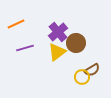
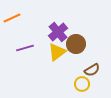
orange line: moved 4 px left, 6 px up
brown circle: moved 1 px down
yellow circle: moved 7 px down
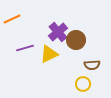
orange line: moved 1 px down
brown circle: moved 4 px up
yellow triangle: moved 8 px left, 2 px down; rotated 12 degrees clockwise
brown semicircle: moved 5 px up; rotated 28 degrees clockwise
yellow circle: moved 1 px right
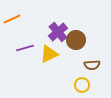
yellow circle: moved 1 px left, 1 px down
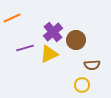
orange line: moved 1 px up
purple cross: moved 5 px left
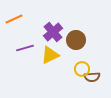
orange line: moved 2 px right, 1 px down
yellow triangle: moved 1 px right, 1 px down
brown semicircle: moved 12 px down
yellow circle: moved 16 px up
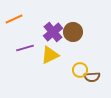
brown circle: moved 3 px left, 8 px up
yellow circle: moved 2 px left, 1 px down
